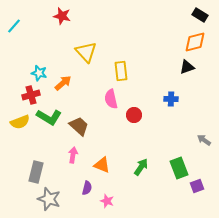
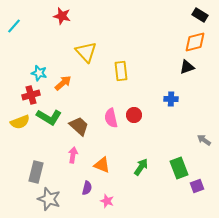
pink semicircle: moved 19 px down
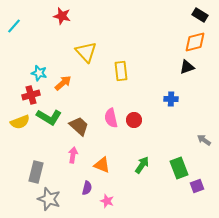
red circle: moved 5 px down
green arrow: moved 1 px right, 2 px up
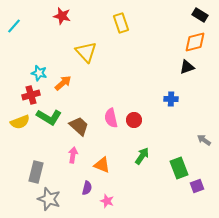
yellow rectangle: moved 48 px up; rotated 12 degrees counterclockwise
green arrow: moved 9 px up
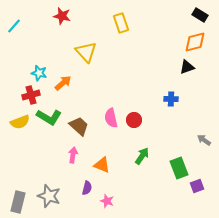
gray rectangle: moved 18 px left, 30 px down
gray star: moved 3 px up
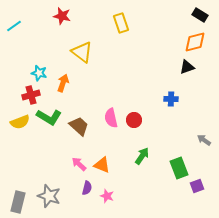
cyan line: rotated 14 degrees clockwise
yellow triangle: moved 4 px left; rotated 10 degrees counterclockwise
orange arrow: rotated 30 degrees counterclockwise
pink arrow: moved 6 px right, 9 px down; rotated 56 degrees counterclockwise
pink star: moved 5 px up
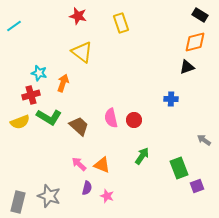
red star: moved 16 px right
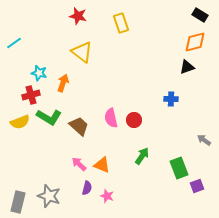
cyan line: moved 17 px down
